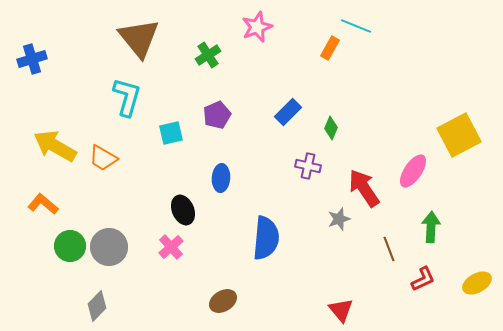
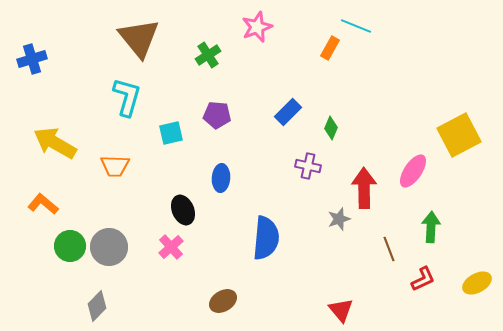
purple pentagon: rotated 28 degrees clockwise
yellow arrow: moved 3 px up
orange trapezoid: moved 12 px right, 8 px down; rotated 28 degrees counterclockwise
red arrow: rotated 33 degrees clockwise
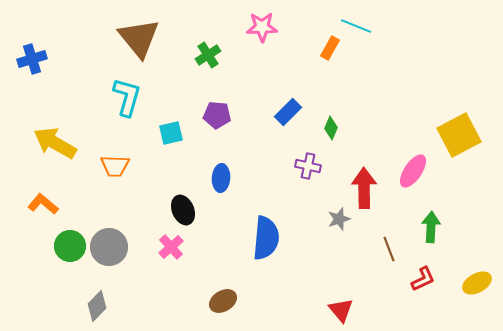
pink star: moved 5 px right; rotated 20 degrees clockwise
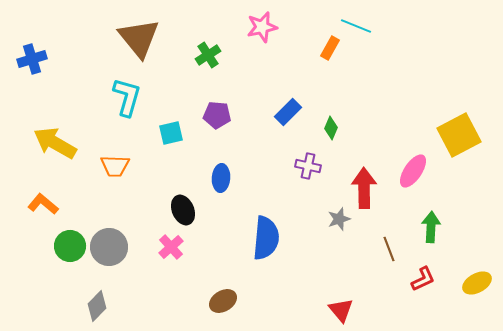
pink star: rotated 12 degrees counterclockwise
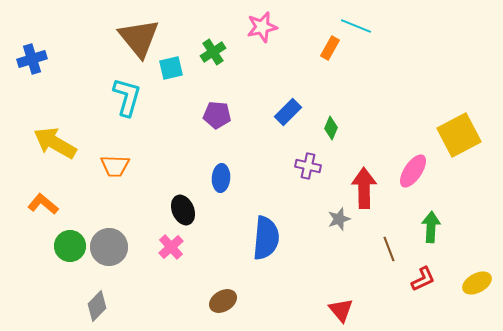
green cross: moved 5 px right, 3 px up
cyan square: moved 65 px up
